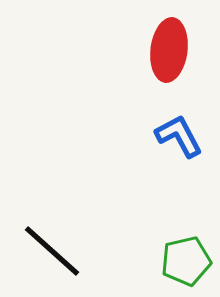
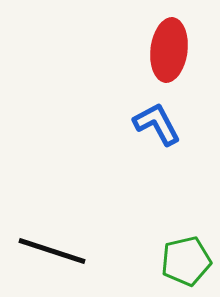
blue L-shape: moved 22 px left, 12 px up
black line: rotated 24 degrees counterclockwise
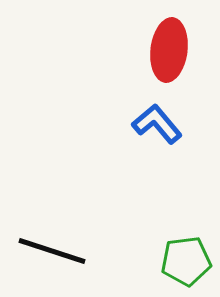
blue L-shape: rotated 12 degrees counterclockwise
green pentagon: rotated 6 degrees clockwise
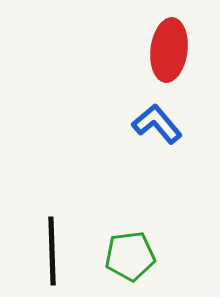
black line: rotated 70 degrees clockwise
green pentagon: moved 56 px left, 5 px up
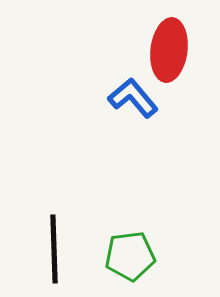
blue L-shape: moved 24 px left, 26 px up
black line: moved 2 px right, 2 px up
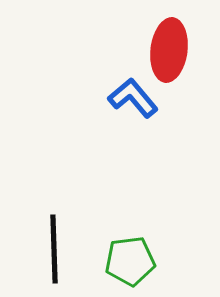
green pentagon: moved 5 px down
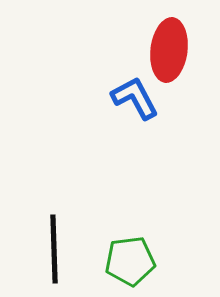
blue L-shape: moved 2 px right; rotated 12 degrees clockwise
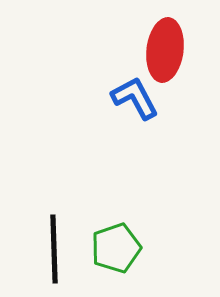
red ellipse: moved 4 px left
green pentagon: moved 14 px left, 13 px up; rotated 12 degrees counterclockwise
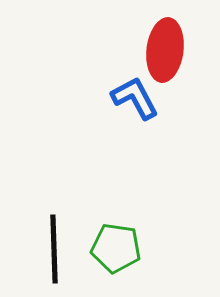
green pentagon: rotated 27 degrees clockwise
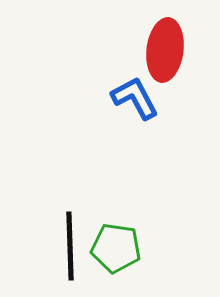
black line: moved 16 px right, 3 px up
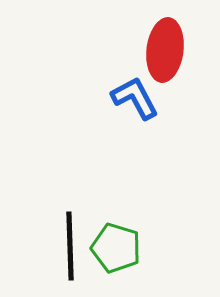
green pentagon: rotated 9 degrees clockwise
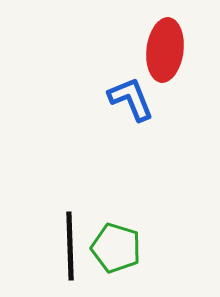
blue L-shape: moved 4 px left, 1 px down; rotated 6 degrees clockwise
